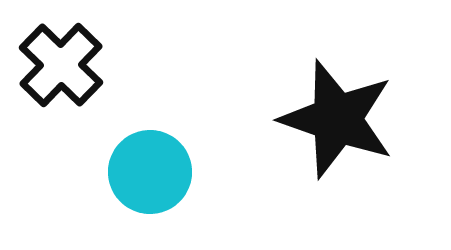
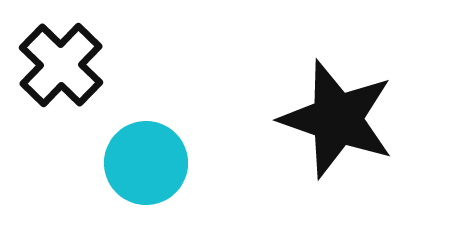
cyan circle: moved 4 px left, 9 px up
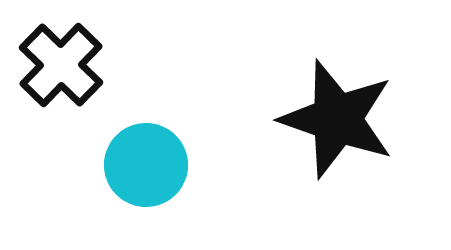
cyan circle: moved 2 px down
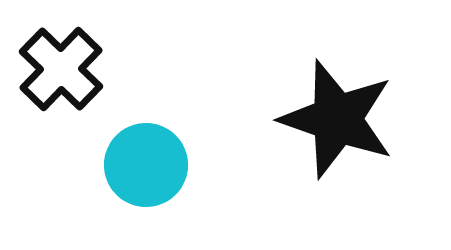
black cross: moved 4 px down
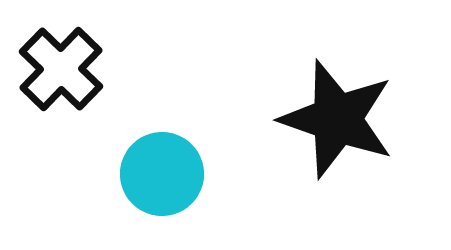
cyan circle: moved 16 px right, 9 px down
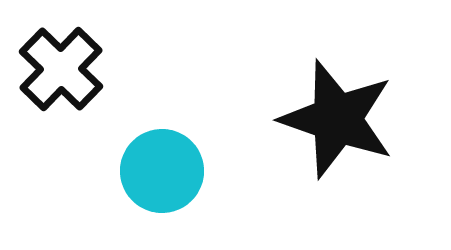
cyan circle: moved 3 px up
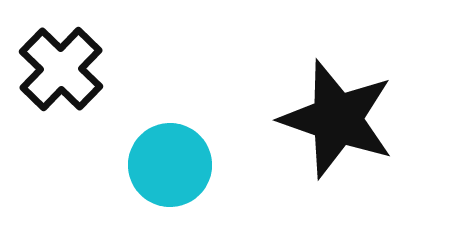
cyan circle: moved 8 px right, 6 px up
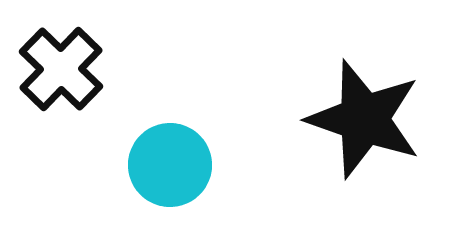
black star: moved 27 px right
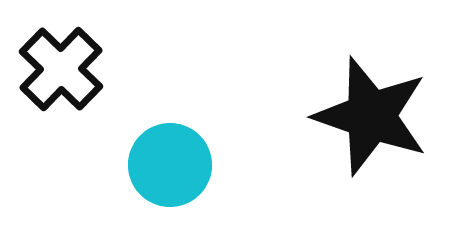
black star: moved 7 px right, 3 px up
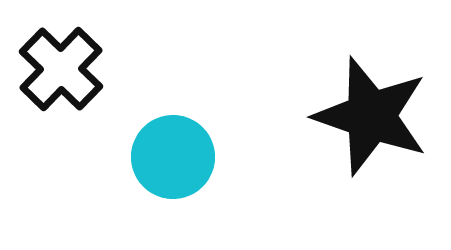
cyan circle: moved 3 px right, 8 px up
